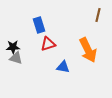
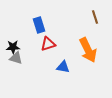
brown line: moved 3 px left, 2 px down; rotated 32 degrees counterclockwise
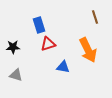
gray triangle: moved 17 px down
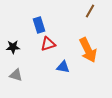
brown line: moved 5 px left, 6 px up; rotated 48 degrees clockwise
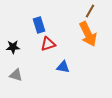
orange arrow: moved 16 px up
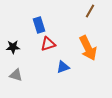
orange arrow: moved 14 px down
blue triangle: rotated 32 degrees counterclockwise
